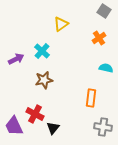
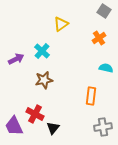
orange rectangle: moved 2 px up
gray cross: rotated 18 degrees counterclockwise
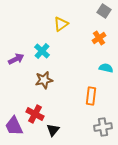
black triangle: moved 2 px down
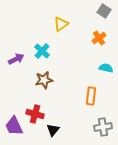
red cross: rotated 12 degrees counterclockwise
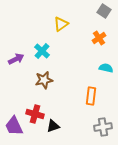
black triangle: moved 4 px up; rotated 32 degrees clockwise
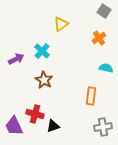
brown star: rotated 30 degrees counterclockwise
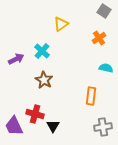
black triangle: rotated 40 degrees counterclockwise
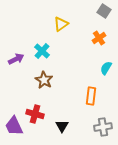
cyan semicircle: rotated 72 degrees counterclockwise
black triangle: moved 9 px right
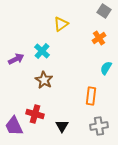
gray cross: moved 4 px left, 1 px up
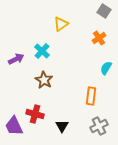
gray cross: rotated 18 degrees counterclockwise
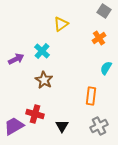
purple trapezoid: rotated 85 degrees clockwise
